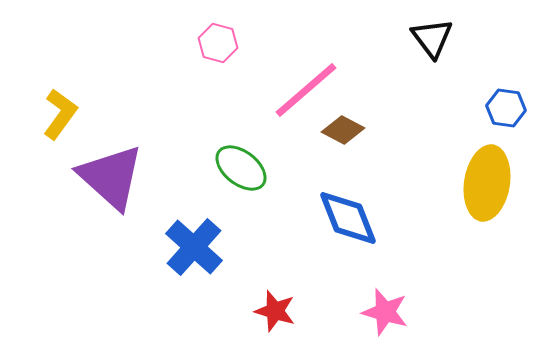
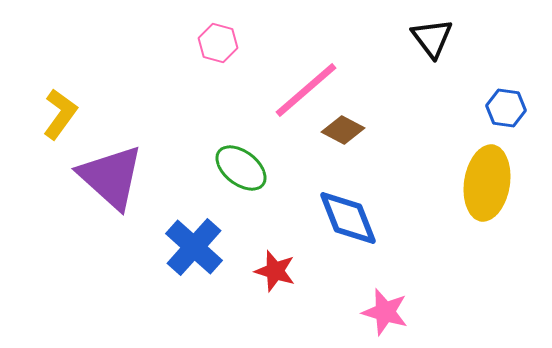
red star: moved 40 px up
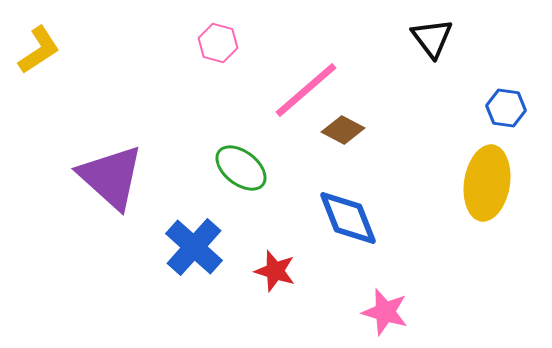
yellow L-shape: moved 21 px left, 64 px up; rotated 21 degrees clockwise
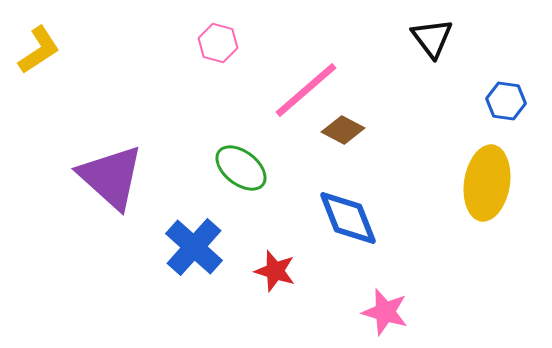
blue hexagon: moved 7 px up
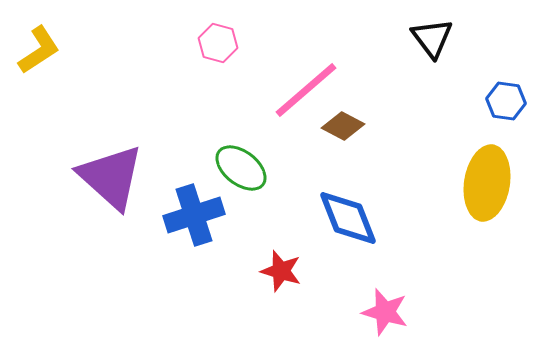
brown diamond: moved 4 px up
blue cross: moved 32 px up; rotated 30 degrees clockwise
red star: moved 6 px right
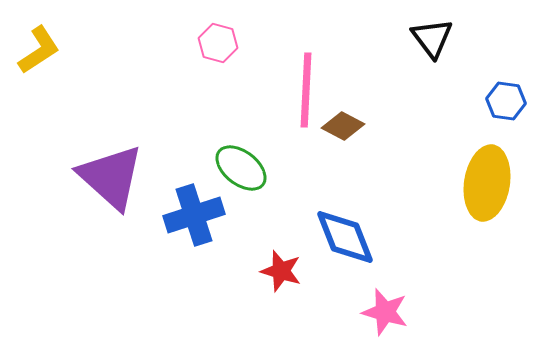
pink line: rotated 46 degrees counterclockwise
blue diamond: moved 3 px left, 19 px down
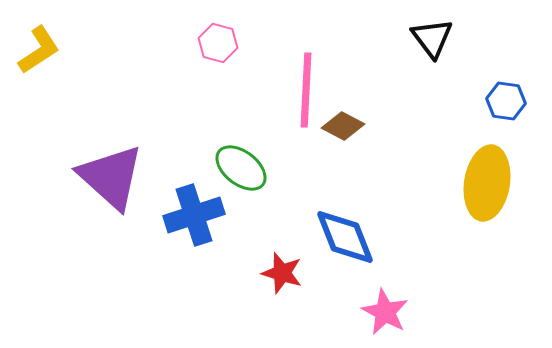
red star: moved 1 px right, 2 px down
pink star: rotated 12 degrees clockwise
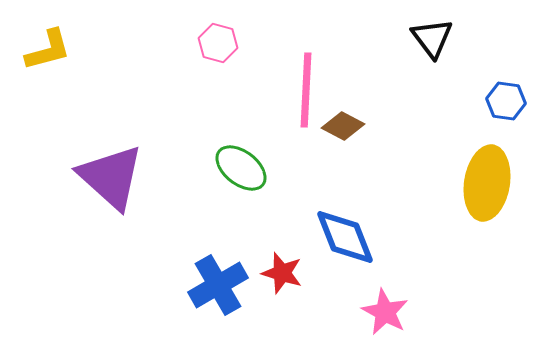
yellow L-shape: moved 9 px right; rotated 18 degrees clockwise
blue cross: moved 24 px right, 70 px down; rotated 12 degrees counterclockwise
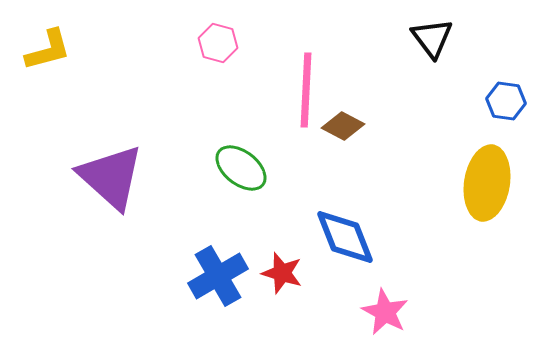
blue cross: moved 9 px up
